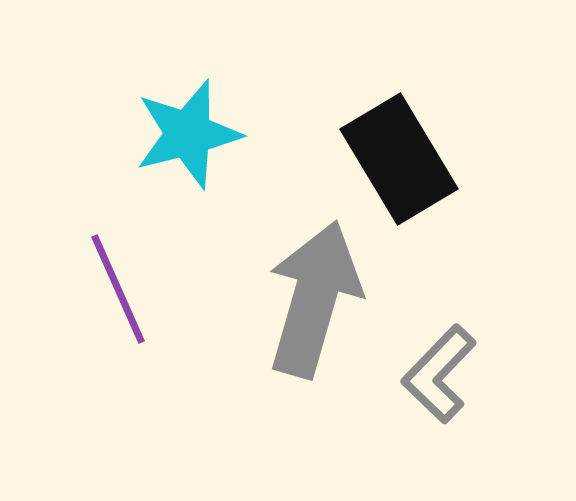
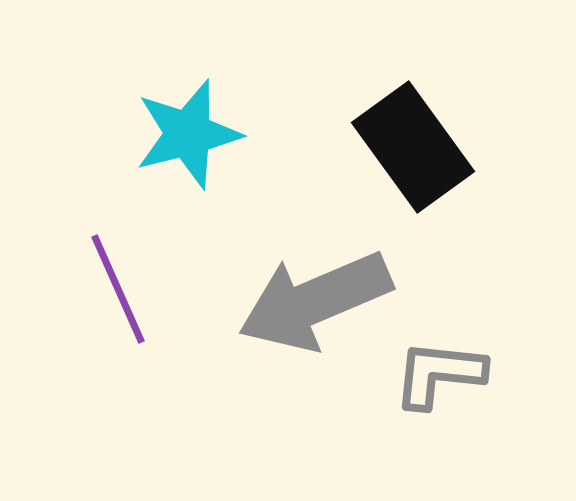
black rectangle: moved 14 px right, 12 px up; rotated 5 degrees counterclockwise
gray arrow: moved 1 px right, 2 px down; rotated 129 degrees counterclockwise
gray L-shape: rotated 52 degrees clockwise
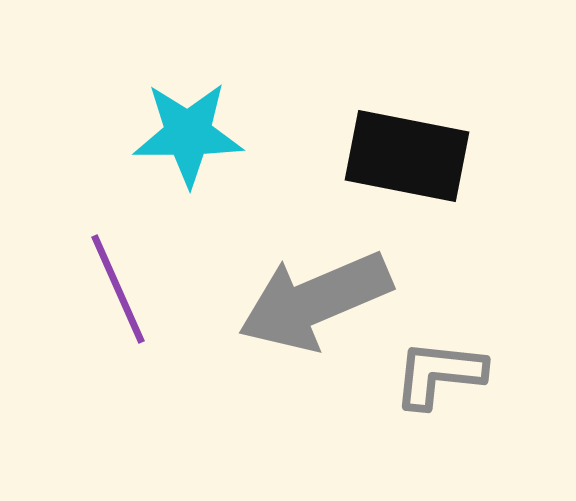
cyan star: rotated 14 degrees clockwise
black rectangle: moved 6 px left, 9 px down; rotated 43 degrees counterclockwise
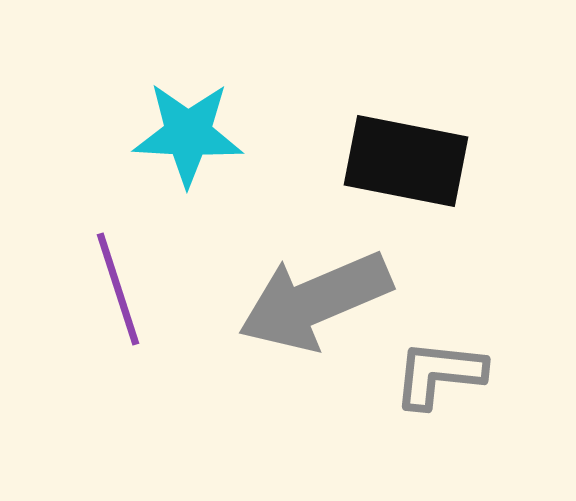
cyan star: rotated 3 degrees clockwise
black rectangle: moved 1 px left, 5 px down
purple line: rotated 6 degrees clockwise
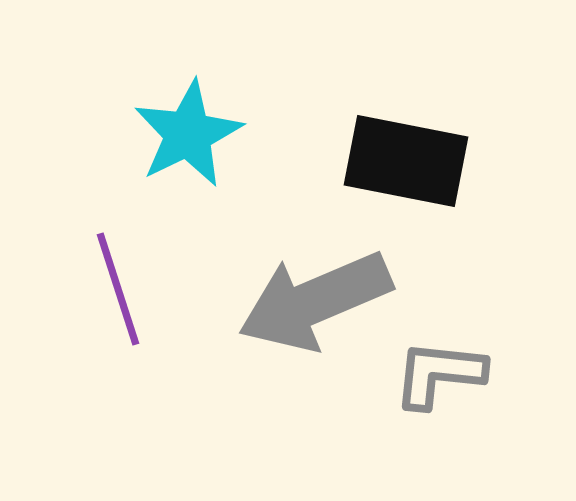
cyan star: rotated 29 degrees counterclockwise
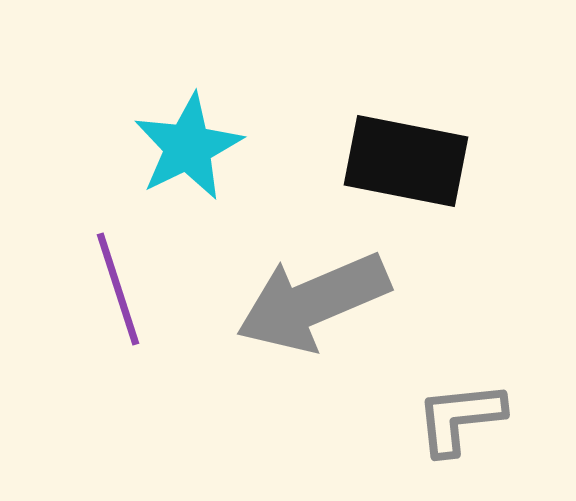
cyan star: moved 13 px down
gray arrow: moved 2 px left, 1 px down
gray L-shape: moved 21 px right, 44 px down; rotated 12 degrees counterclockwise
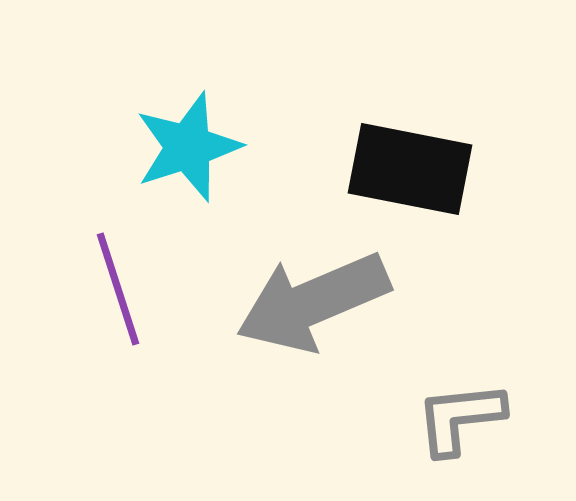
cyan star: rotated 8 degrees clockwise
black rectangle: moved 4 px right, 8 px down
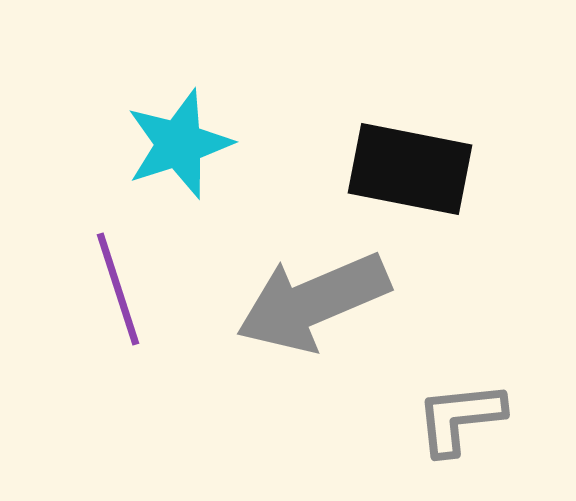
cyan star: moved 9 px left, 3 px up
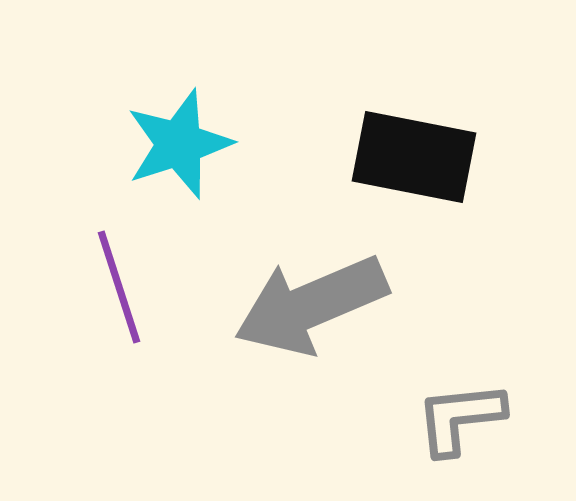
black rectangle: moved 4 px right, 12 px up
purple line: moved 1 px right, 2 px up
gray arrow: moved 2 px left, 3 px down
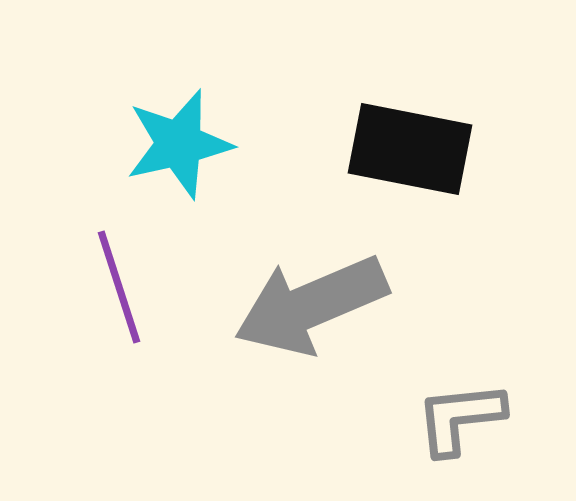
cyan star: rotated 5 degrees clockwise
black rectangle: moved 4 px left, 8 px up
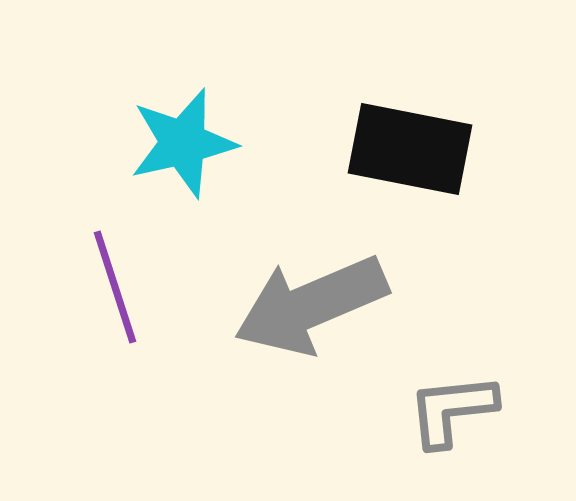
cyan star: moved 4 px right, 1 px up
purple line: moved 4 px left
gray L-shape: moved 8 px left, 8 px up
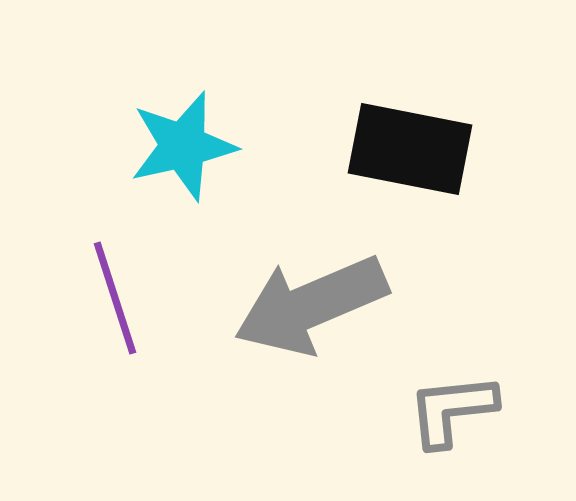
cyan star: moved 3 px down
purple line: moved 11 px down
